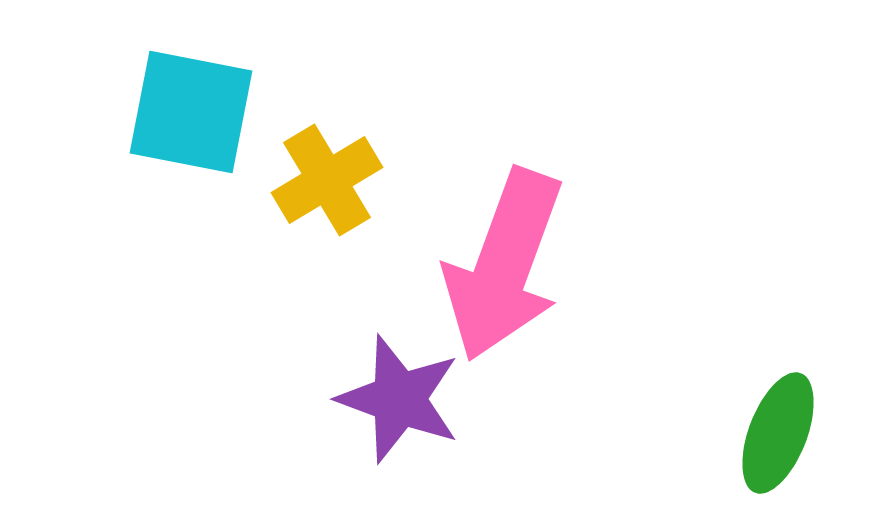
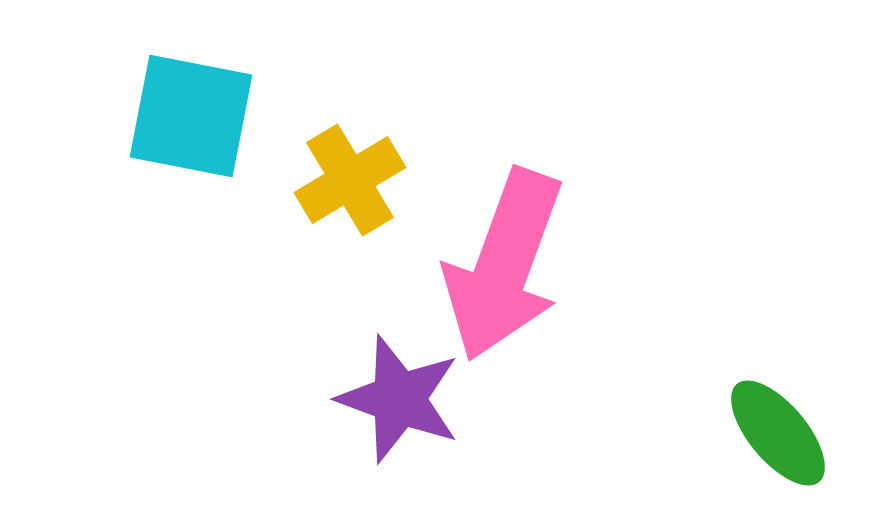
cyan square: moved 4 px down
yellow cross: moved 23 px right
green ellipse: rotated 61 degrees counterclockwise
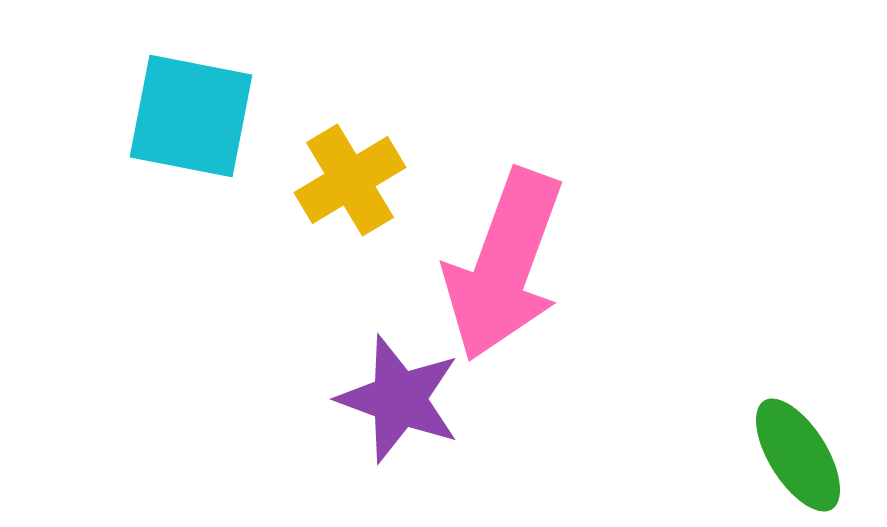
green ellipse: moved 20 px right, 22 px down; rotated 8 degrees clockwise
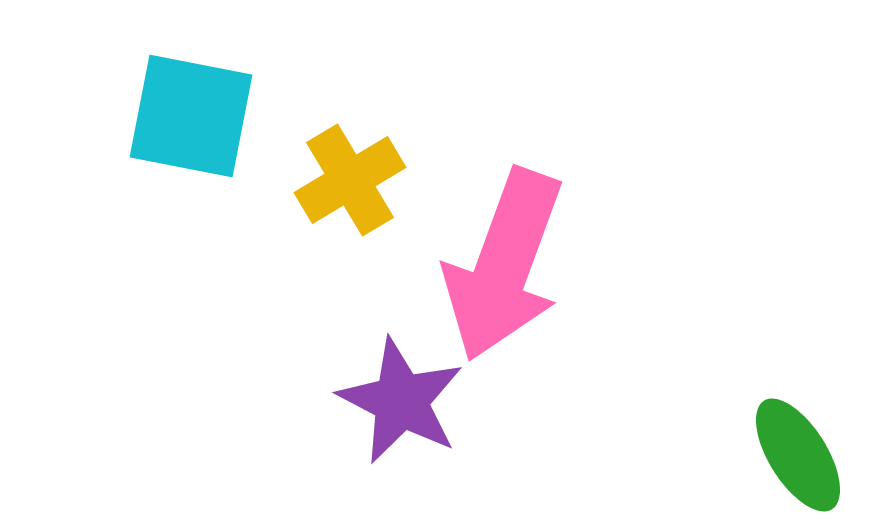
purple star: moved 2 px right, 2 px down; rotated 7 degrees clockwise
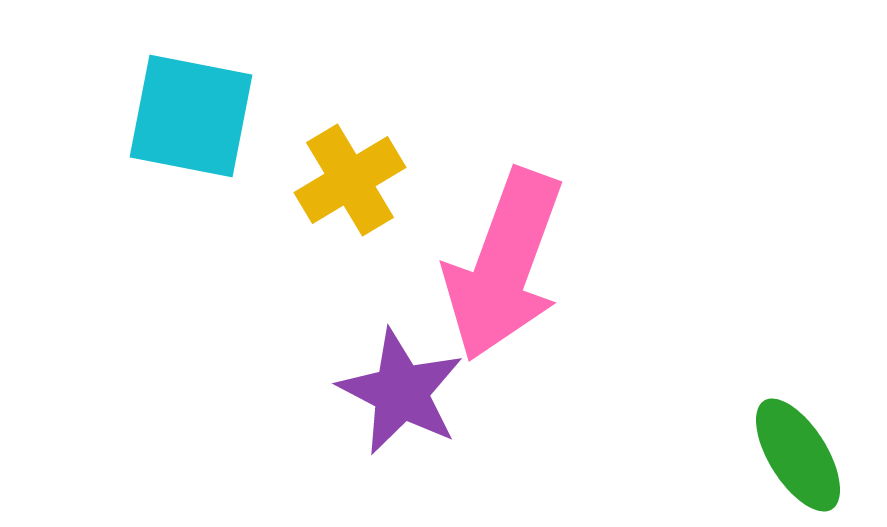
purple star: moved 9 px up
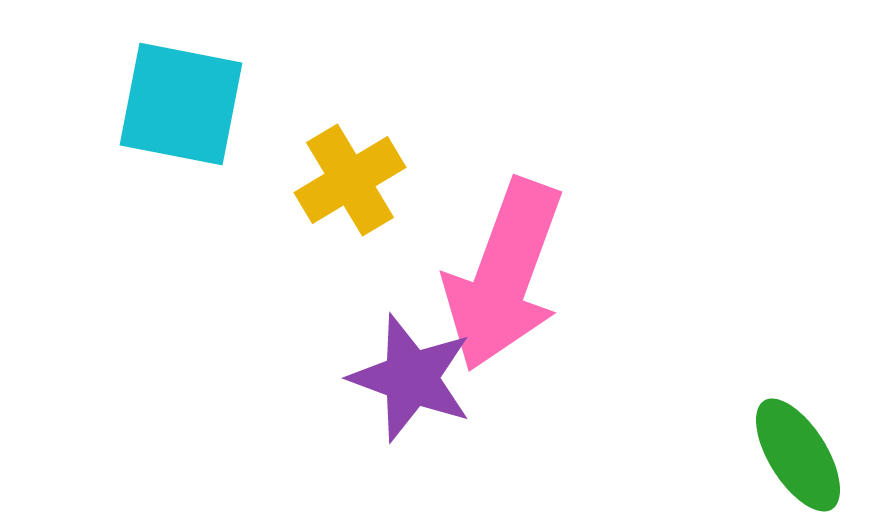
cyan square: moved 10 px left, 12 px up
pink arrow: moved 10 px down
purple star: moved 10 px right, 14 px up; rotated 7 degrees counterclockwise
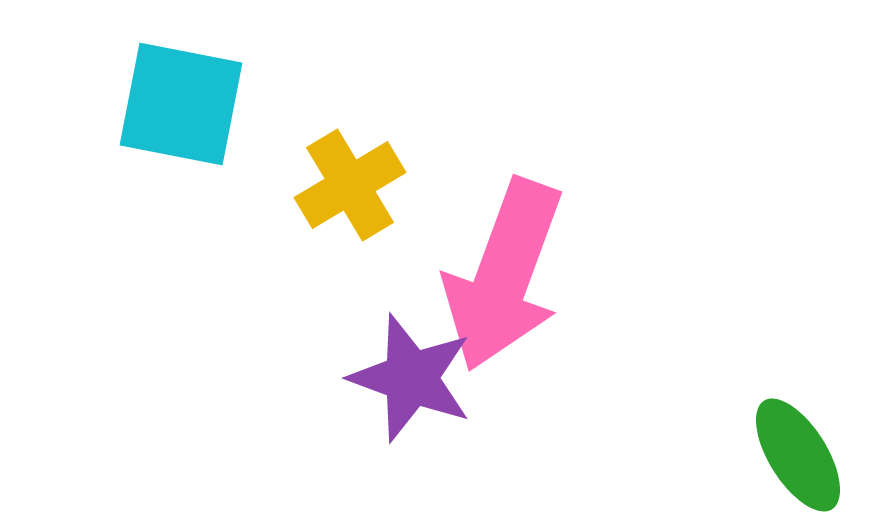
yellow cross: moved 5 px down
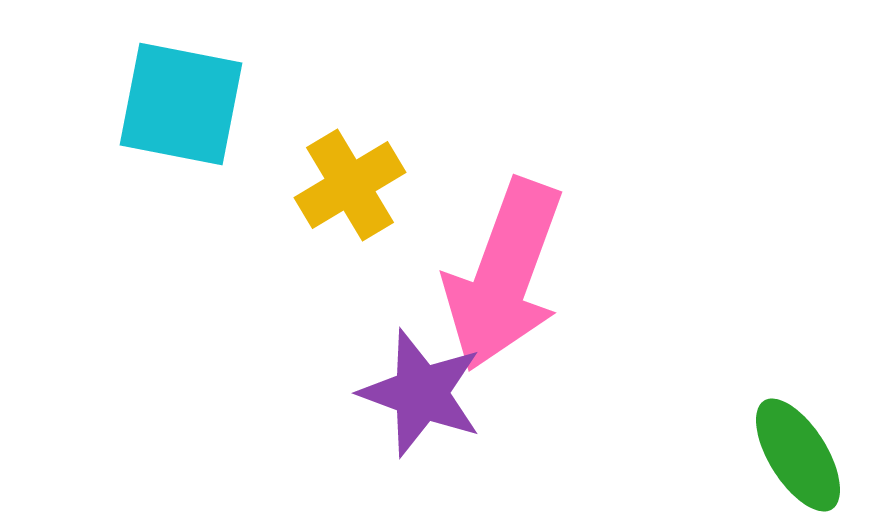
purple star: moved 10 px right, 15 px down
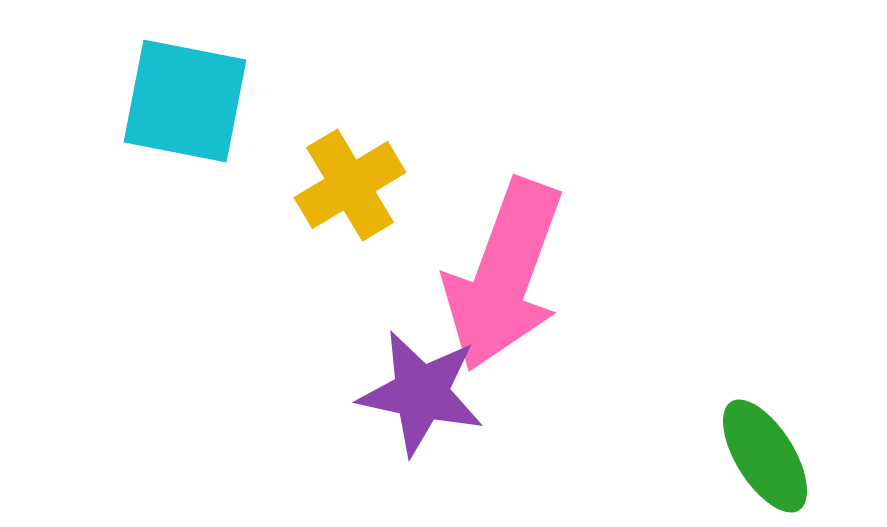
cyan square: moved 4 px right, 3 px up
purple star: rotated 8 degrees counterclockwise
green ellipse: moved 33 px left, 1 px down
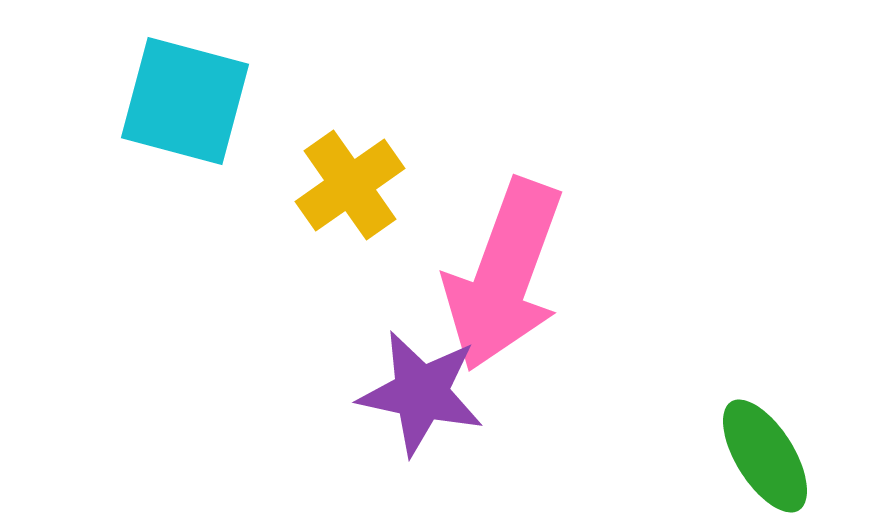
cyan square: rotated 4 degrees clockwise
yellow cross: rotated 4 degrees counterclockwise
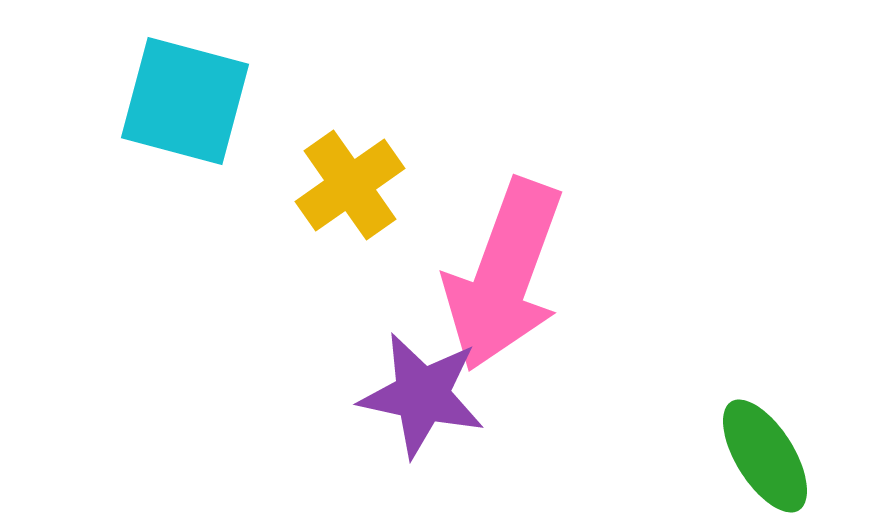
purple star: moved 1 px right, 2 px down
